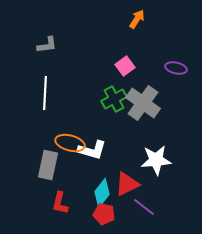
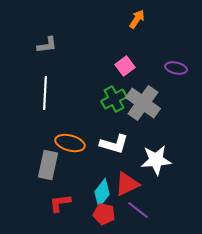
white L-shape: moved 22 px right, 6 px up
red L-shape: rotated 70 degrees clockwise
purple line: moved 6 px left, 3 px down
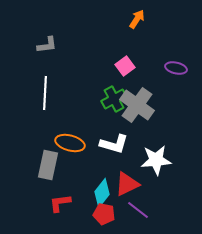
gray cross: moved 6 px left, 2 px down
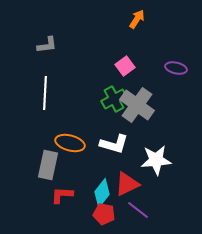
red L-shape: moved 2 px right, 8 px up; rotated 10 degrees clockwise
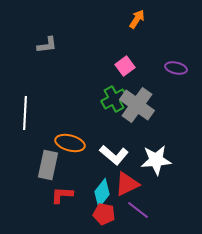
white line: moved 20 px left, 20 px down
white L-shape: moved 11 px down; rotated 24 degrees clockwise
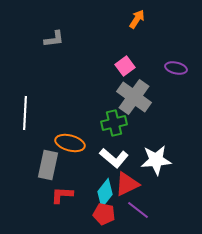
gray L-shape: moved 7 px right, 6 px up
green cross: moved 24 px down; rotated 15 degrees clockwise
gray cross: moved 3 px left, 8 px up
white L-shape: moved 3 px down
cyan diamond: moved 3 px right
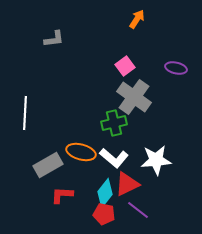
orange ellipse: moved 11 px right, 9 px down
gray rectangle: rotated 48 degrees clockwise
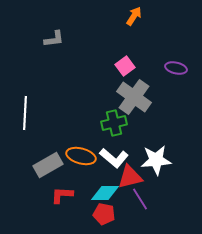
orange arrow: moved 3 px left, 3 px up
orange ellipse: moved 4 px down
red triangle: moved 3 px right, 7 px up; rotated 12 degrees clockwise
cyan diamond: rotated 52 degrees clockwise
purple line: moved 2 px right, 11 px up; rotated 20 degrees clockwise
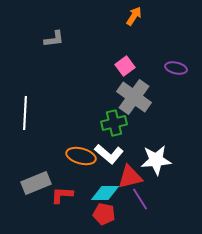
white L-shape: moved 5 px left, 4 px up
gray rectangle: moved 12 px left, 18 px down; rotated 8 degrees clockwise
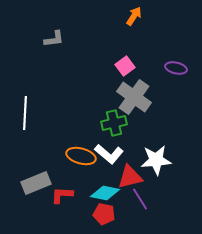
cyan diamond: rotated 12 degrees clockwise
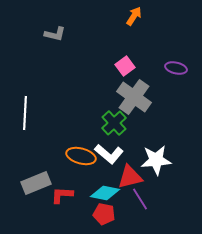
gray L-shape: moved 1 px right, 5 px up; rotated 20 degrees clockwise
green cross: rotated 30 degrees counterclockwise
